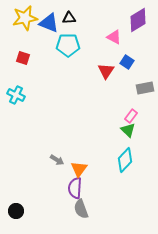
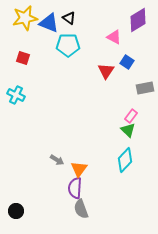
black triangle: rotated 40 degrees clockwise
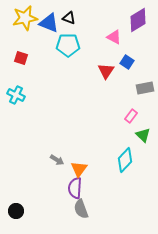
black triangle: rotated 16 degrees counterclockwise
red square: moved 2 px left
green triangle: moved 15 px right, 5 px down
